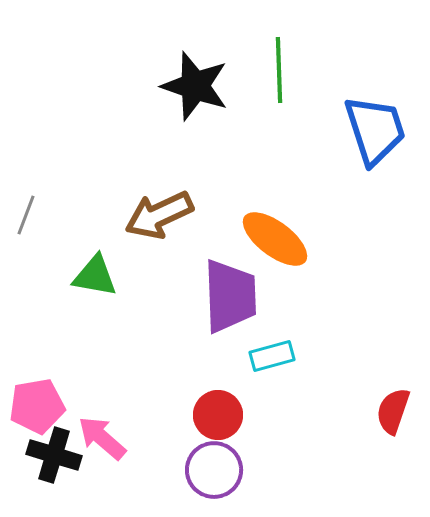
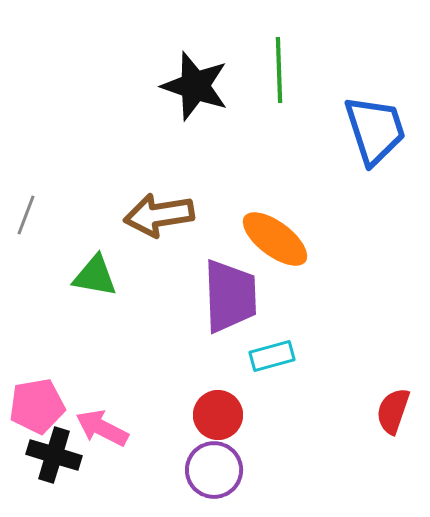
brown arrow: rotated 16 degrees clockwise
pink arrow: moved 10 px up; rotated 14 degrees counterclockwise
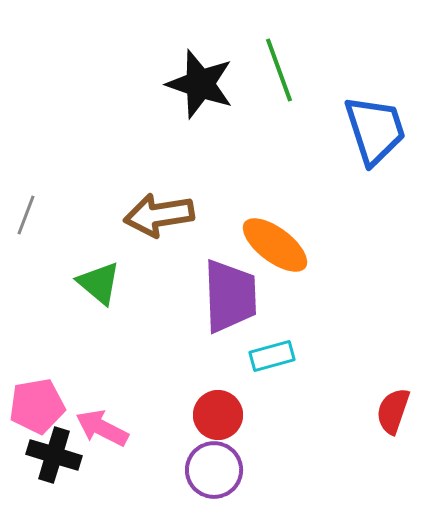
green line: rotated 18 degrees counterclockwise
black star: moved 5 px right, 2 px up
orange ellipse: moved 6 px down
green triangle: moved 4 px right, 7 px down; rotated 30 degrees clockwise
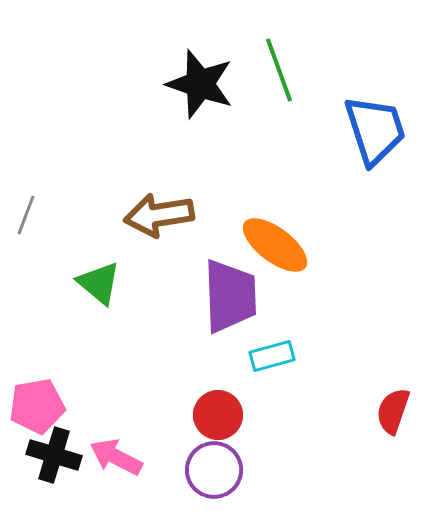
pink arrow: moved 14 px right, 29 px down
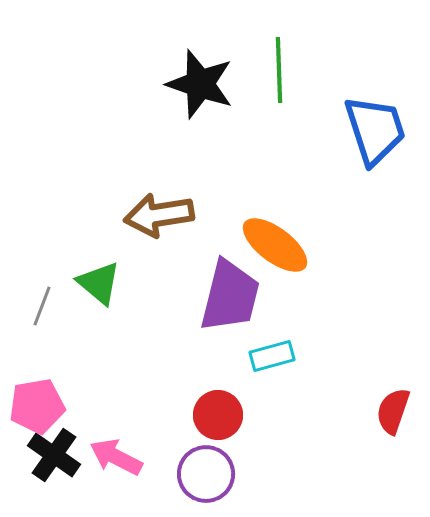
green line: rotated 18 degrees clockwise
gray line: moved 16 px right, 91 px down
purple trapezoid: rotated 16 degrees clockwise
black cross: rotated 18 degrees clockwise
purple circle: moved 8 px left, 4 px down
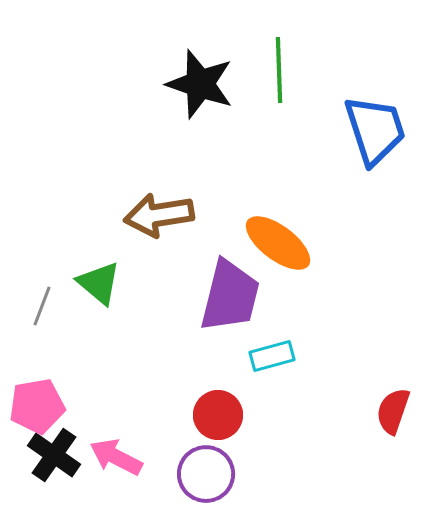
orange ellipse: moved 3 px right, 2 px up
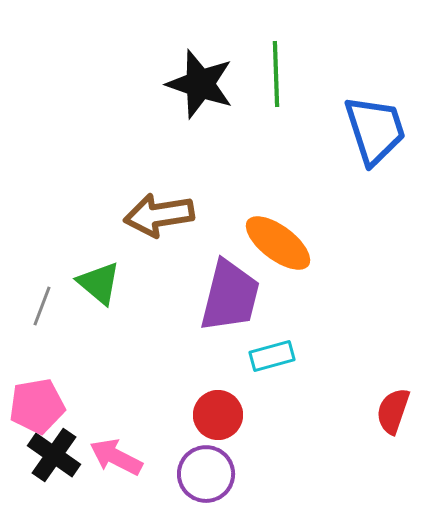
green line: moved 3 px left, 4 px down
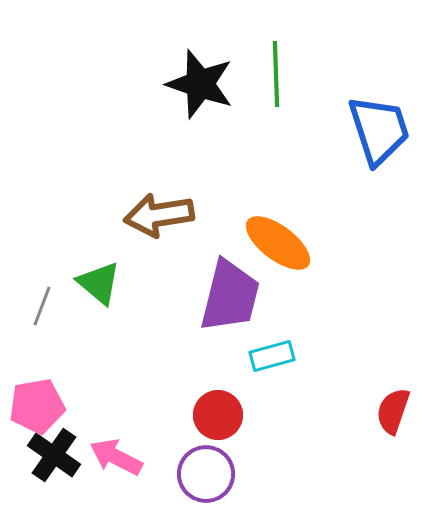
blue trapezoid: moved 4 px right
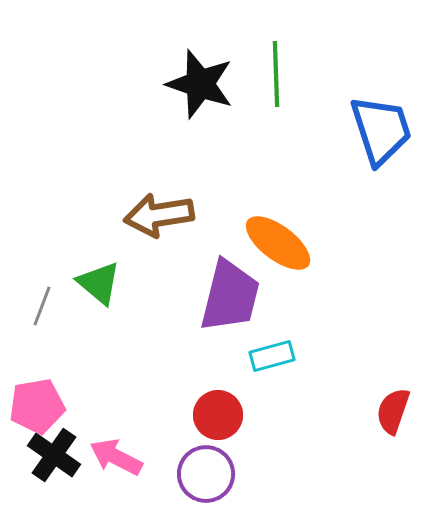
blue trapezoid: moved 2 px right
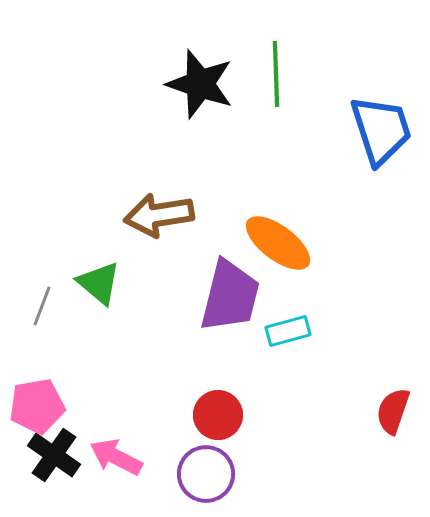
cyan rectangle: moved 16 px right, 25 px up
